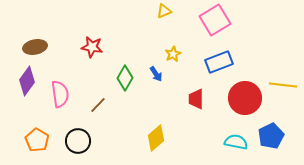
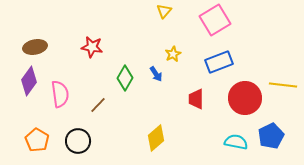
yellow triangle: rotated 28 degrees counterclockwise
purple diamond: moved 2 px right
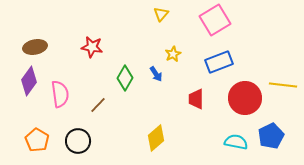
yellow triangle: moved 3 px left, 3 px down
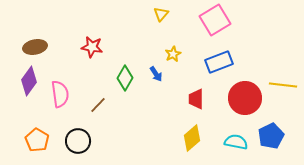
yellow diamond: moved 36 px right
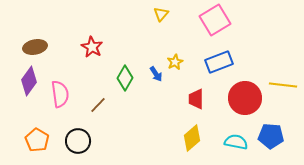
red star: rotated 20 degrees clockwise
yellow star: moved 2 px right, 8 px down
blue pentagon: rotated 30 degrees clockwise
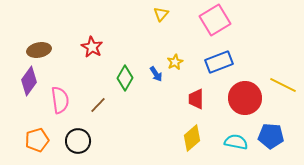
brown ellipse: moved 4 px right, 3 px down
yellow line: rotated 20 degrees clockwise
pink semicircle: moved 6 px down
orange pentagon: rotated 25 degrees clockwise
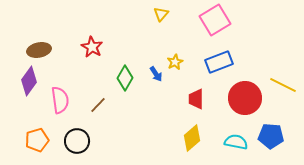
black circle: moved 1 px left
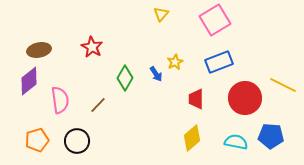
purple diamond: rotated 16 degrees clockwise
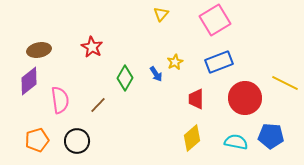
yellow line: moved 2 px right, 2 px up
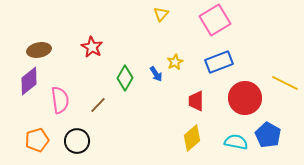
red trapezoid: moved 2 px down
blue pentagon: moved 3 px left, 1 px up; rotated 25 degrees clockwise
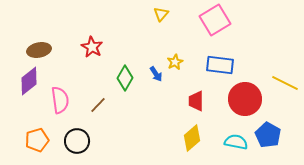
blue rectangle: moved 1 px right, 3 px down; rotated 28 degrees clockwise
red circle: moved 1 px down
